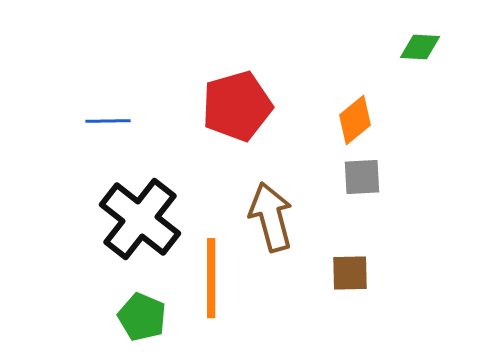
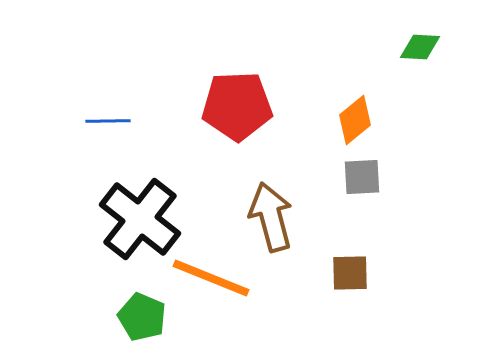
red pentagon: rotated 14 degrees clockwise
orange line: rotated 68 degrees counterclockwise
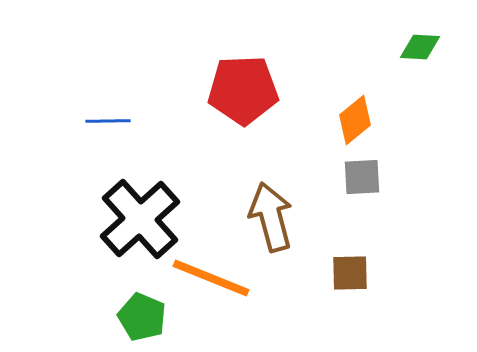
red pentagon: moved 6 px right, 16 px up
black cross: rotated 10 degrees clockwise
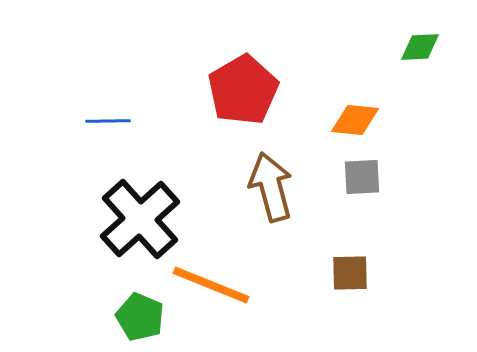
green diamond: rotated 6 degrees counterclockwise
red pentagon: rotated 28 degrees counterclockwise
orange diamond: rotated 45 degrees clockwise
brown arrow: moved 30 px up
orange line: moved 7 px down
green pentagon: moved 2 px left
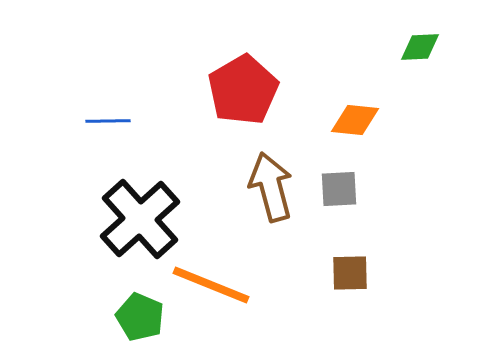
gray square: moved 23 px left, 12 px down
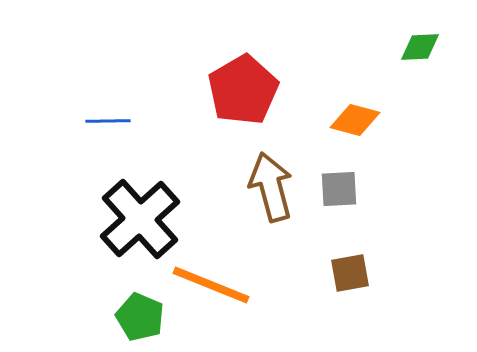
orange diamond: rotated 9 degrees clockwise
brown square: rotated 9 degrees counterclockwise
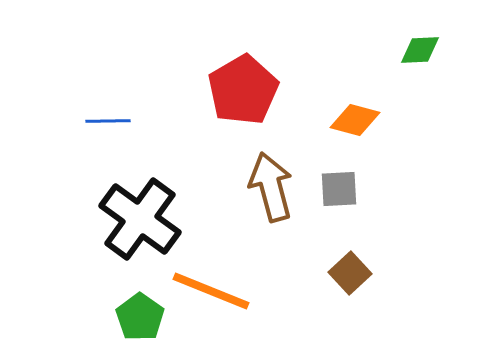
green diamond: moved 3 px down
black cross: rotated 12 degrees counterclockwise
brown square: rotated 33 degrees counterclockwise
orange line: moved 6 px down
green pentagon: rotated 12 degrees clockwise
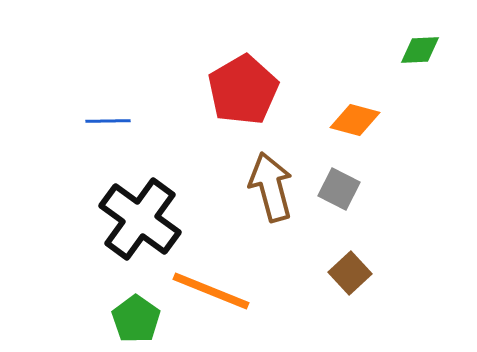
gray square: rotated 30 degrees clockwise
green pentagon: moved 4 px left, 2 px down
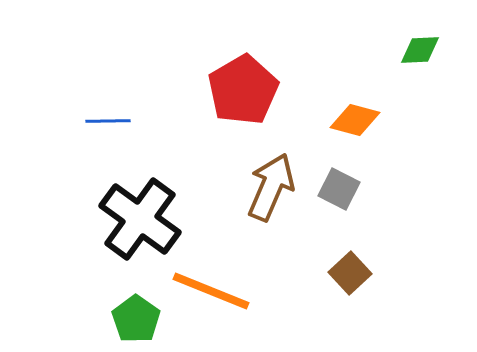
brown arrow: rotated 38 degrees clockwise
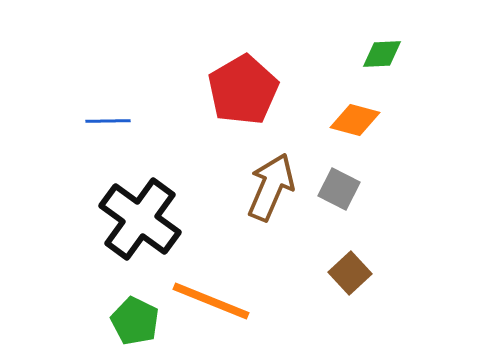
green diamond: moved 38 px left, 4 px down
orange line: moved 10 px down
green pentagon: moved 1 px left, 2 px down; rotated 9 degrees counterclockwise
